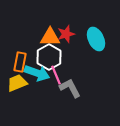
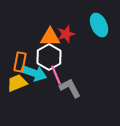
cyan ellipse: moved 3 px right, 14 px up
cyan arrow: moved 3 px left
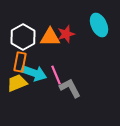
white hexagon: moved 26 px left, 20 px up
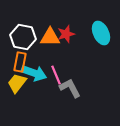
cyan ellipse: moved 2 px right, 8 px down
white hexagon: rotated 20 degrees counterclockwise
yellow trapezoid: rotated 30 degrees counterclockwise
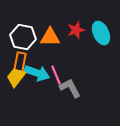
red star: moved 10 px right, 4 px up
cyan arrow: moved 3 px right
yellow trapezoid: moved 1 px left, 6 px up
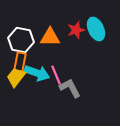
cyan ellipse: moved 5 px left, 4 px up
white hexagon: moved 2 px left, 3 px down
